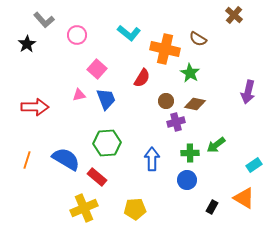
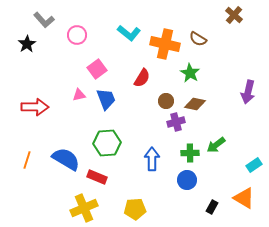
orange cross: moved 5 px up
pink square: rotated 12 degrees clockwise
red rectangle: rotated 18 degrees counterclockwise
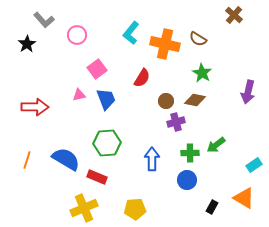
cyan L-shape: moved 2 px right; rotated 90 degrees clockwise
green star: moved 12 px right
brown diamond: moved 4 px up
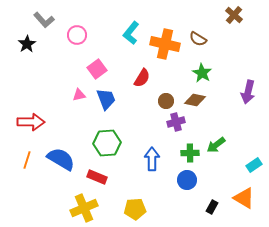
red arrow: moved 4 px left, 15 px down
blue semicircle: moved 5 px left
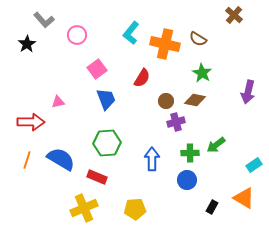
pink triangle: moved 21 px left, 7 px down
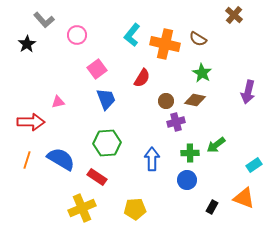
cyan L-shape: moved 1 px right, 2 px down
red rectangle: rotated 12 degrees clockwise
orange triangle: rotated 10 degrees counterclockwise
yellow cross: moved 2 px left
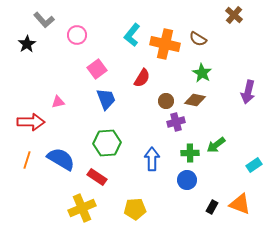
orange triangle: moved 4 px left, 6 px down
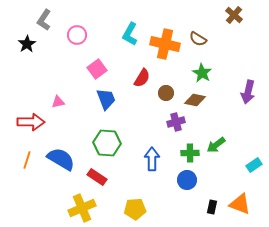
gray L-shape: rotated 75 degrees clockwise
cyan L-shape: moved 2 px left, 1 px up; rotated 10 degrees counterclockwise
brown circle: moved 8 px up
green hexagon: rotated 8 degrees clockwise
black rectangle: rotated 16 degrees counterclockwise
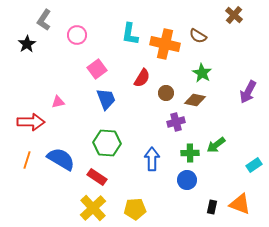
cyan L-shape: rotated 20 degrees counterclockwise
brown semicircle: moved 3 px up
purple arrow: rotated 15 degrees clockwise
yellow cross: moved 11 px right; rotated 20 degrees counterclockwise
